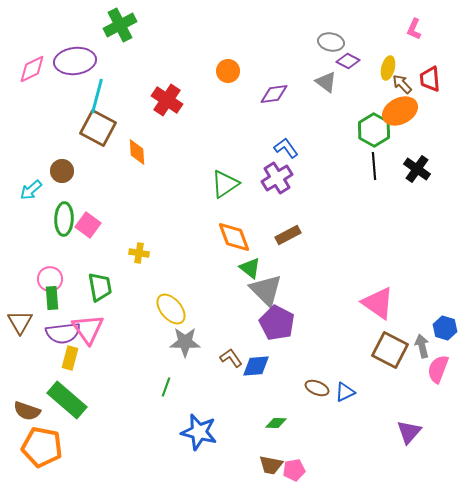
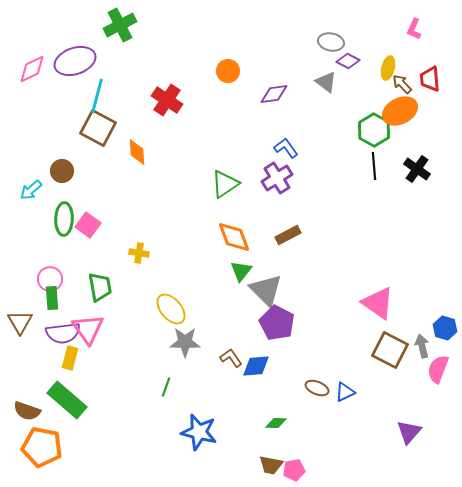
purple ellipse at (75, 61): rotated 12 degrees counterclockwise
green triangle at (250, 268): moved 9 px left, 3 px down; rotated 30 degrees clockwise
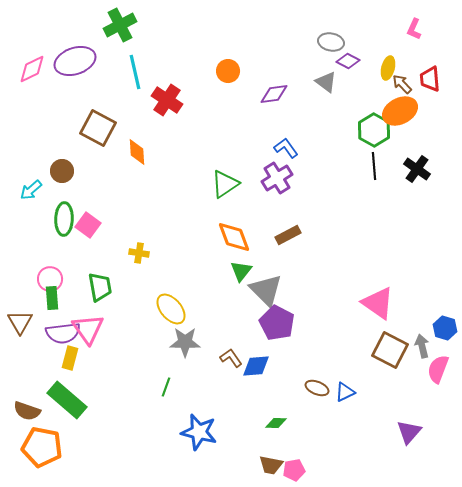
cyan line at (97, 96): moved 38 px right, 24 px up; rotated 28 degrees counterclockwise
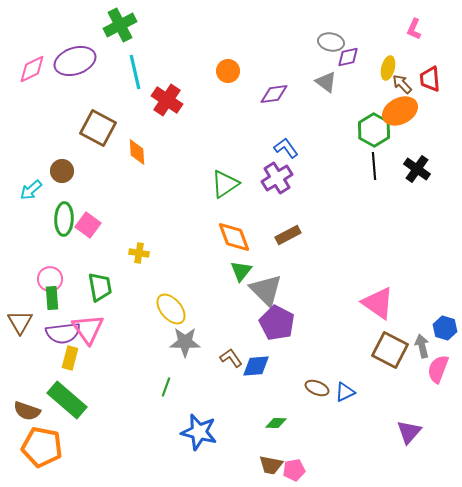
purple diamond at (348, 61): moved 4 px up; rotated 40 degrees counterclockwise
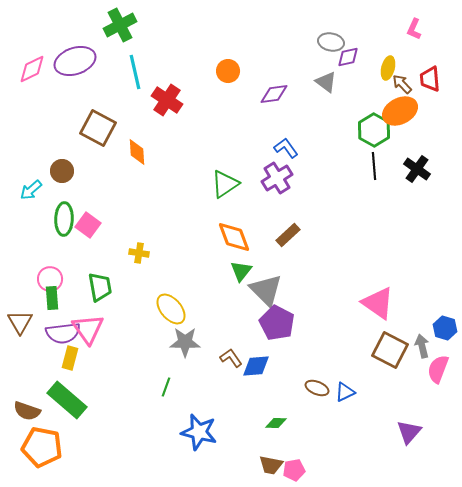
brown rectangle at (288, 235): rotated 15 degrees counterclockwise
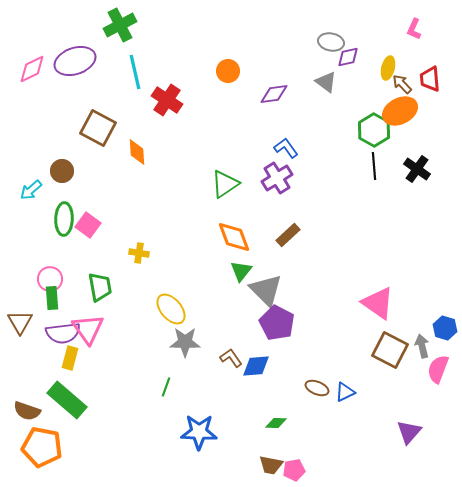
blue star at (199, 432): rotated 12 degrees counterclockwise
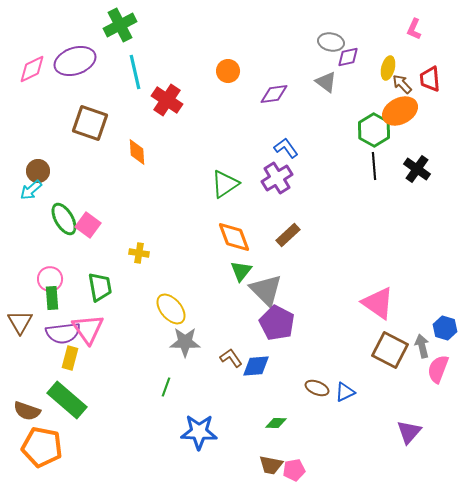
brown square at (98, 128): moved 8 px left, 5 px up; rotated 9 degrees counterclockwise
brown circle at (62, 171): moved 24 px left
green ellipse at (64, 219): rotated 32 degrees counterclockwise
